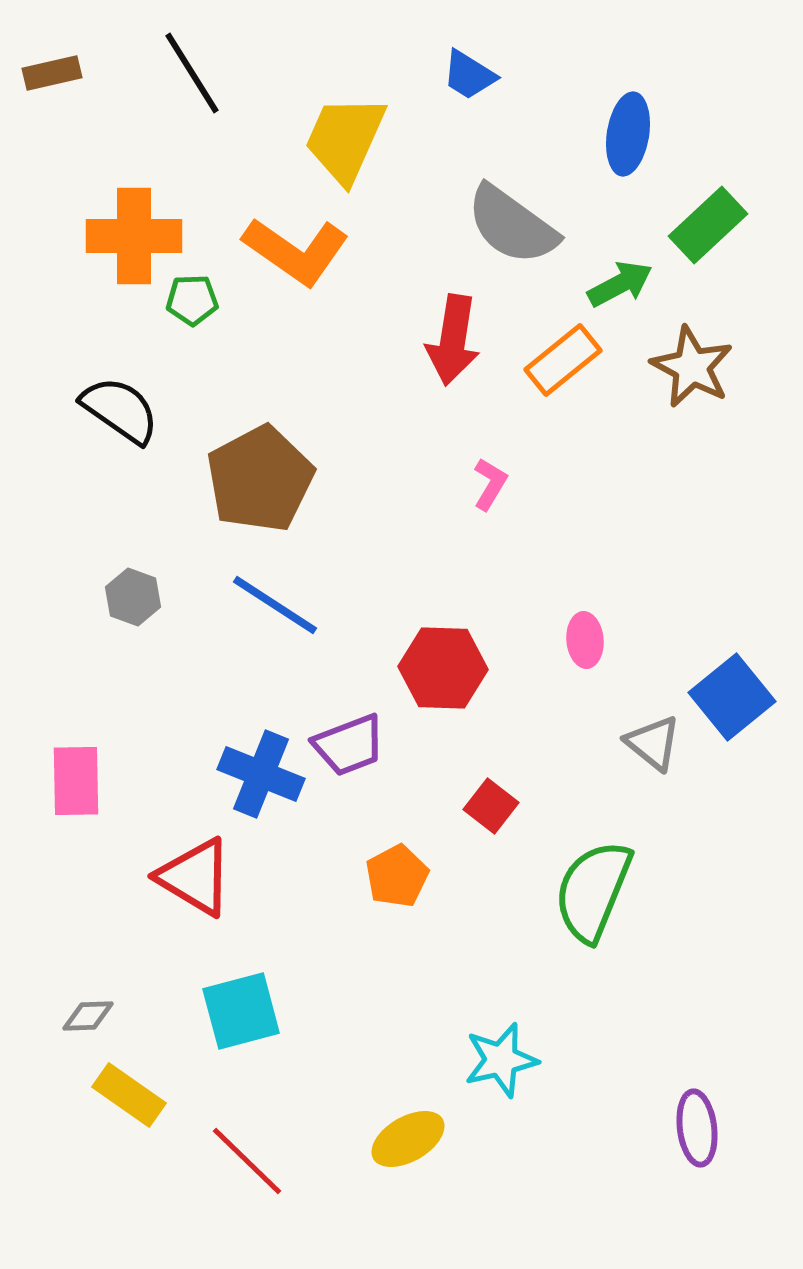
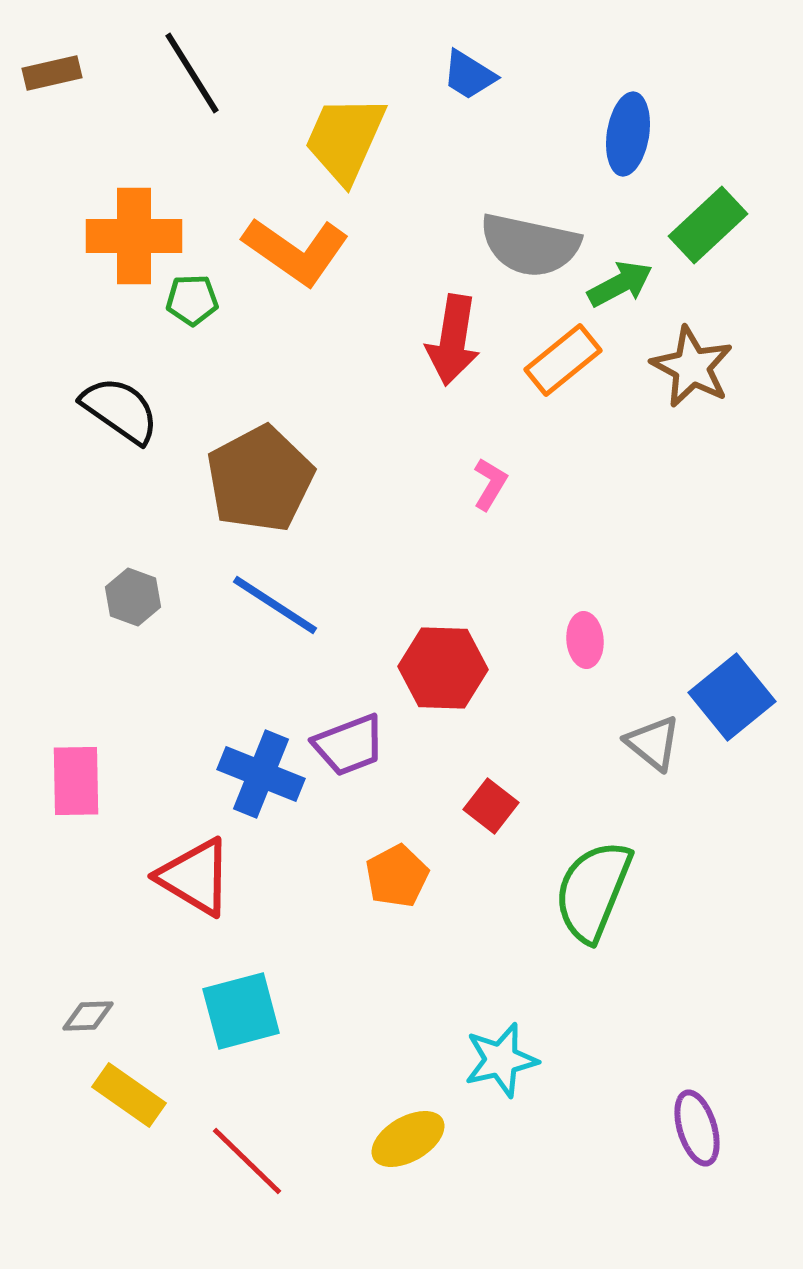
gray semicircle: moved 18 px right, 20 px down; rotated 24 degrees counterclockwise
purple ellipse: rotated 10 degrees counterclockwise
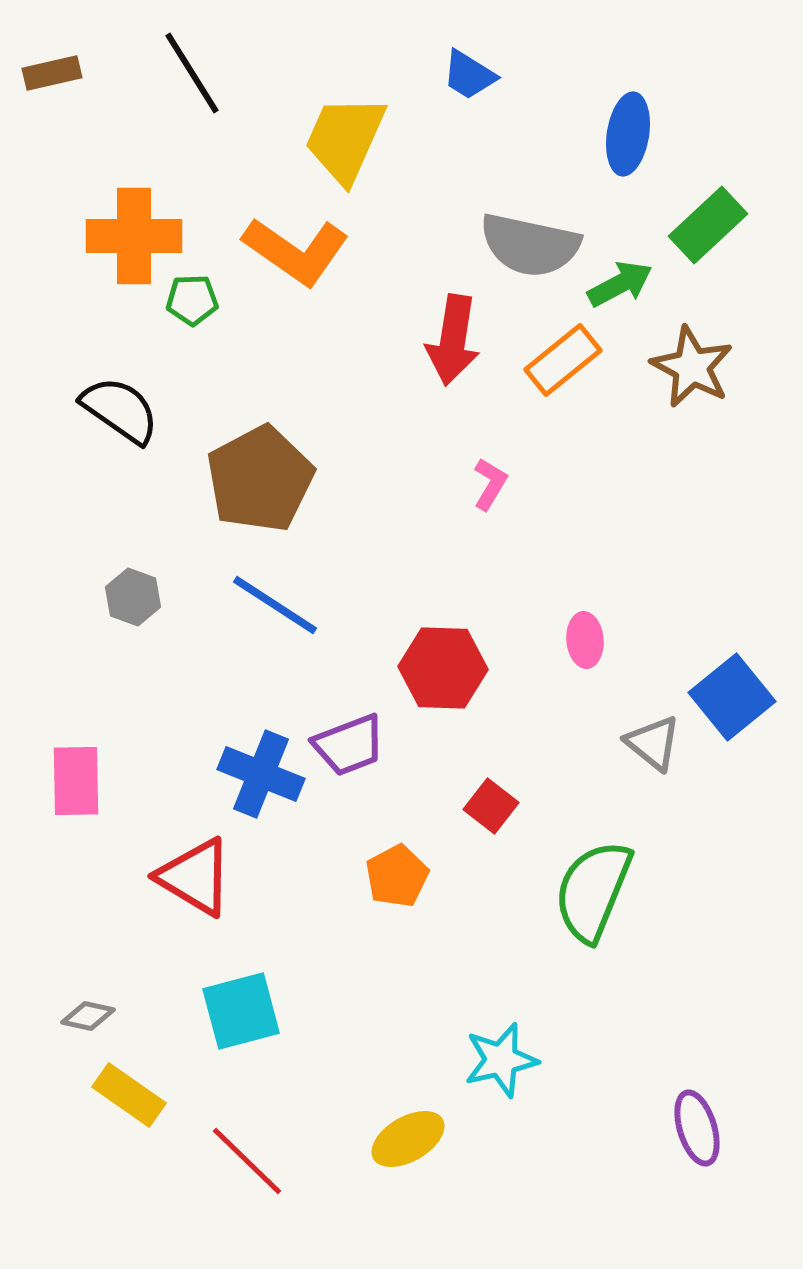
gray diamond: rotated 14 degrees clockwise
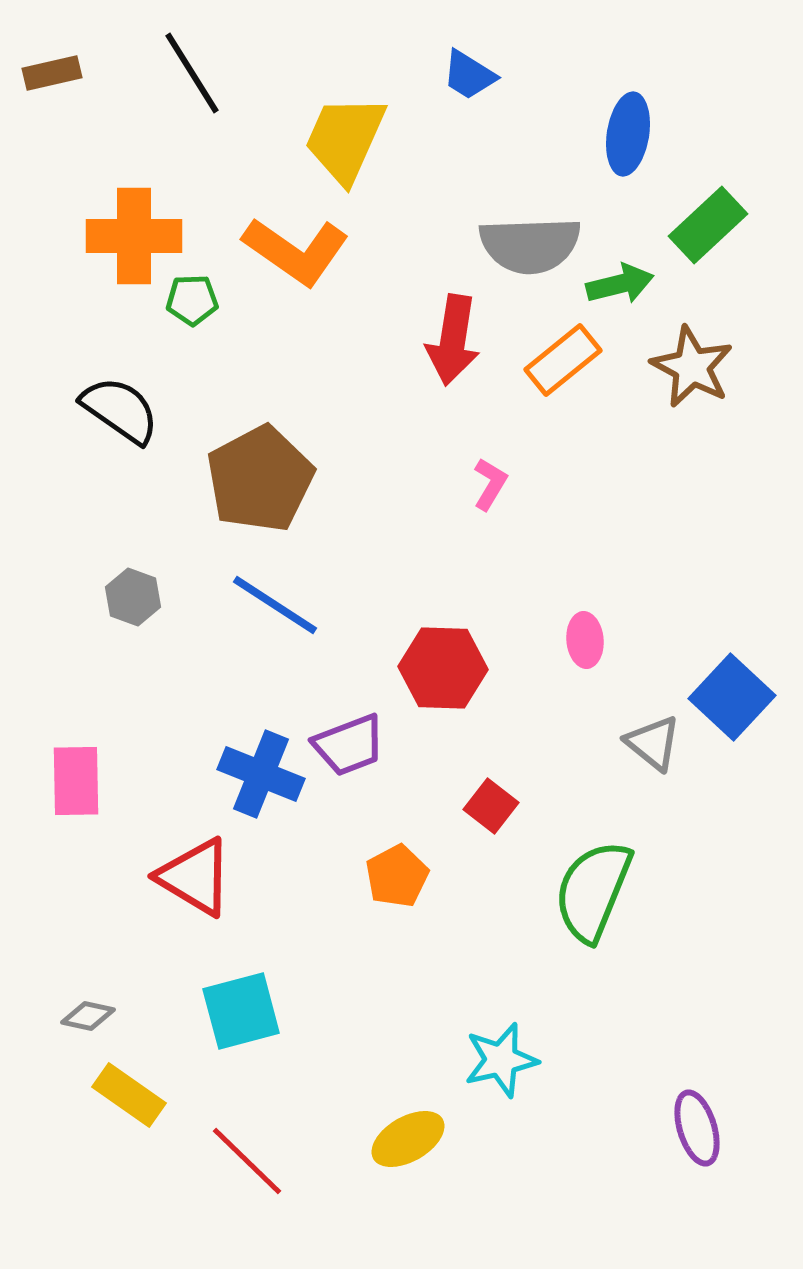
gray semicircle: rotated 14 degrees counterclockwise
green arrow: rotated 14 degrees clockwise
blue square: rotated 8 degrees counterclockwise
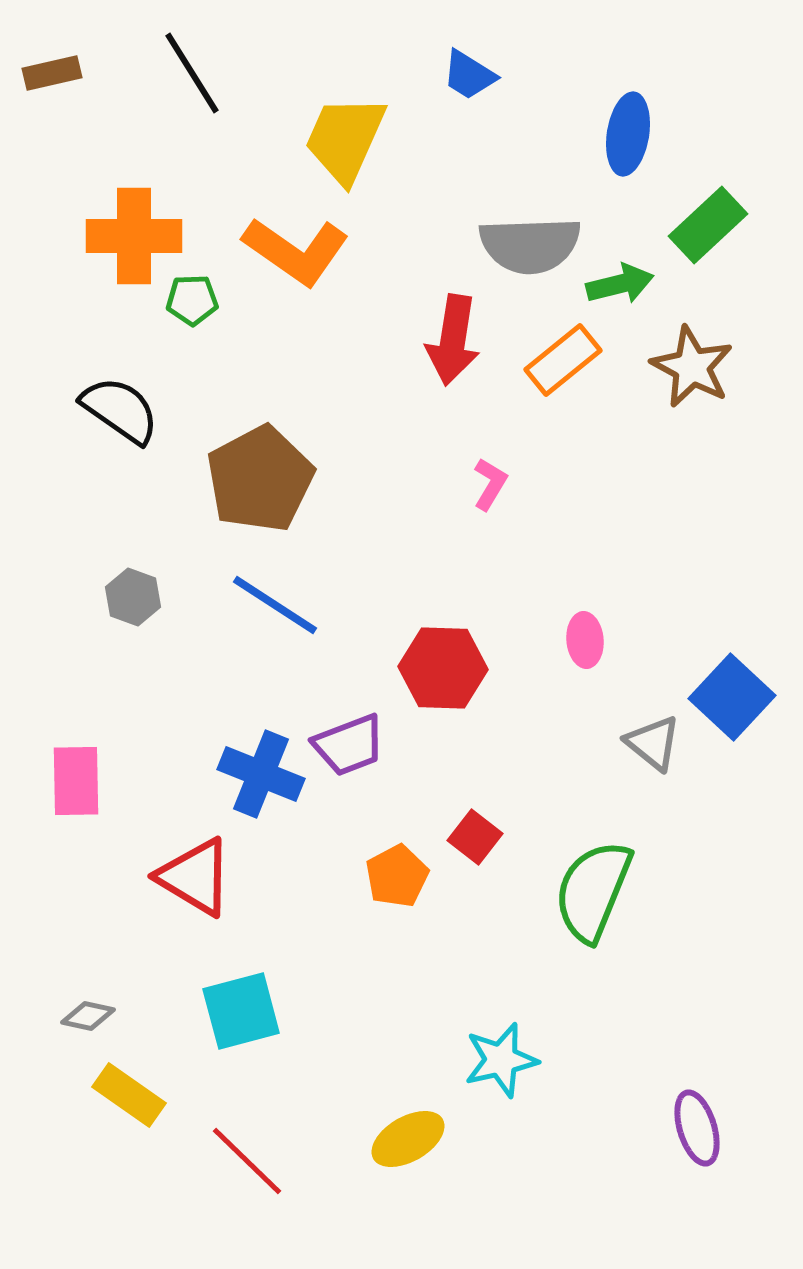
red square: moved 16 px left, 31 px down
